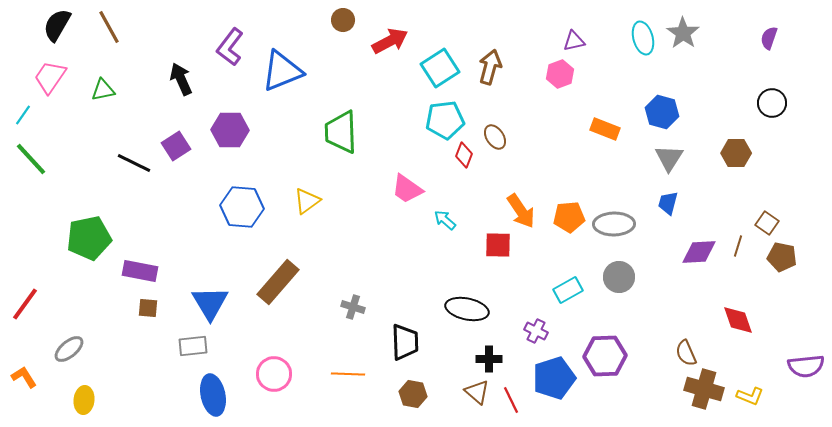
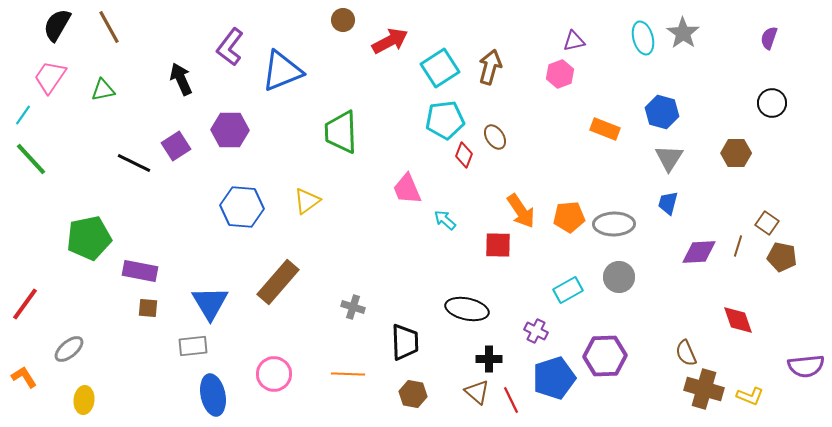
pink trapezoid at (407, 189): rotated 32 degrees clockwise
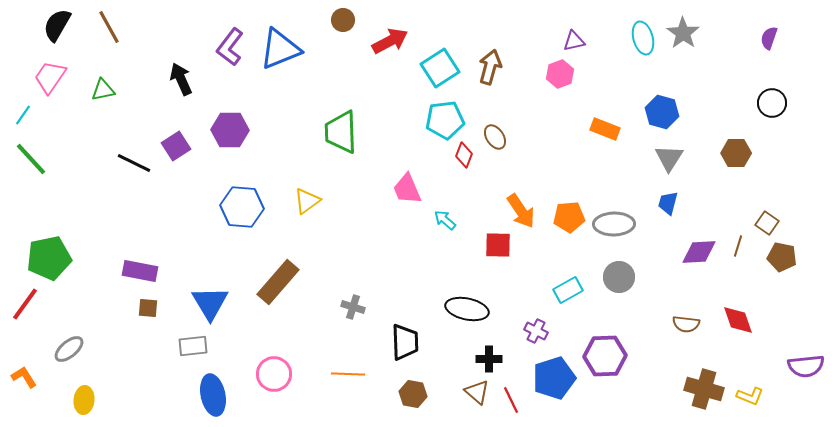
blue triangle at (282, 71): moved 2 px left, 22 px up
green pentagon at (89, 238): moved 40 px left, 20 px down
brown semicircle at (686, 353): moved 29 px up; rotated 60 degrees counterclockwise
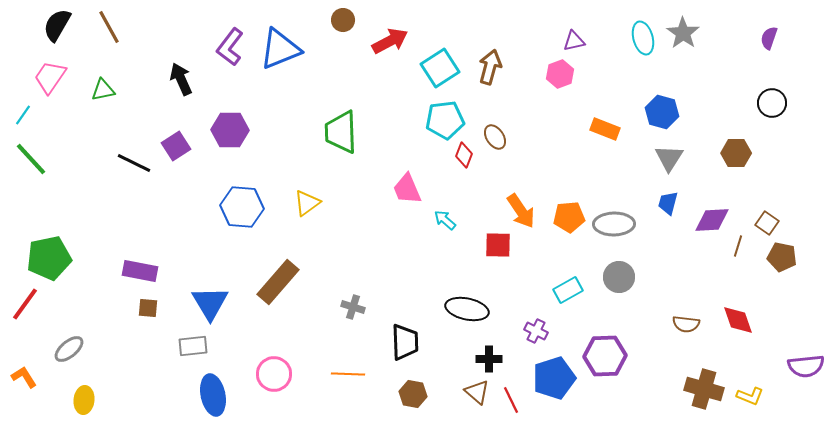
yellow triangle at (307, 201): moved 2 px down
purple diamond at (699, 252): moved 13 px right, 32 px up
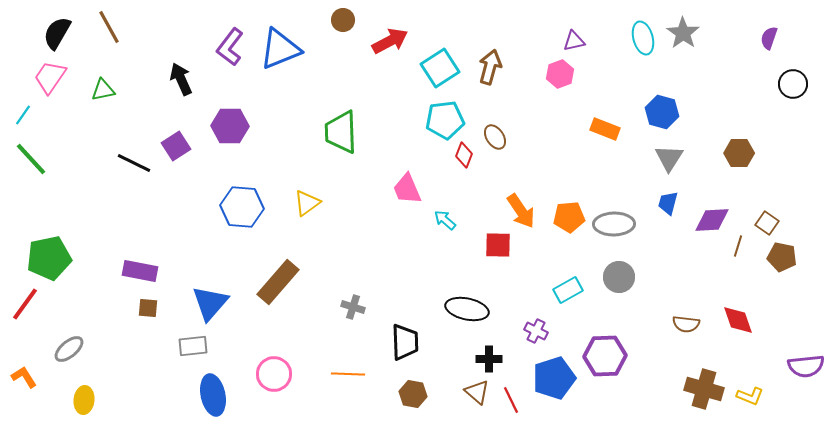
black semicircle at (57, 25): moved 8 px down
black circle at (772, 103): moved 21 px right, 19 px up
purple hexagon at (230, 130): moved 4 px up
brown hexagon at (736, 153): moved 3 px right
blue triangle at (210, 303): rotated 12 degrees clockwise
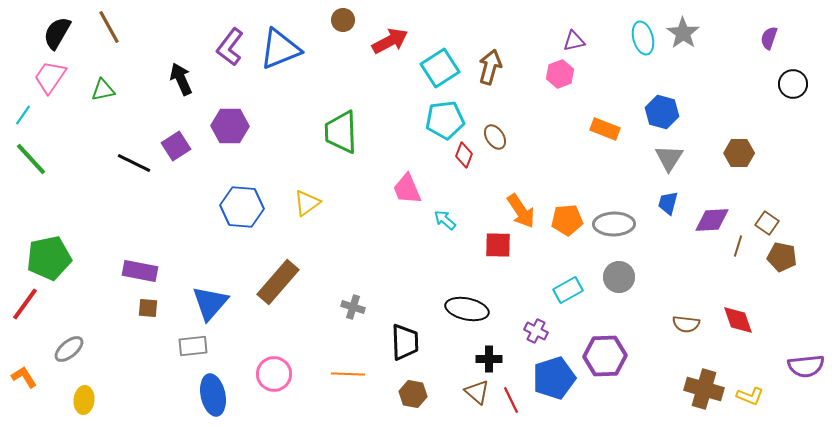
orange pentagon at (569, 217): moved 2 px left, 3 px down
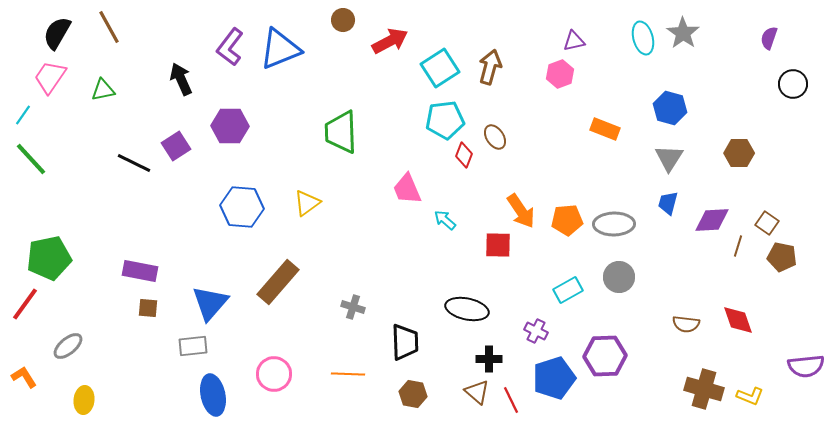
blue hexagon at (662, 112): moved 8 px right, 4 px up
gray ellipse at (69, 349): moved 1 px left, 3 px up
